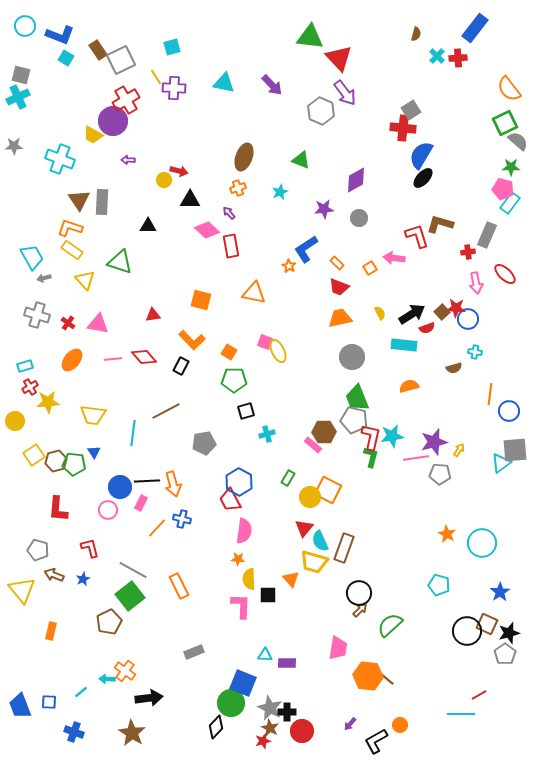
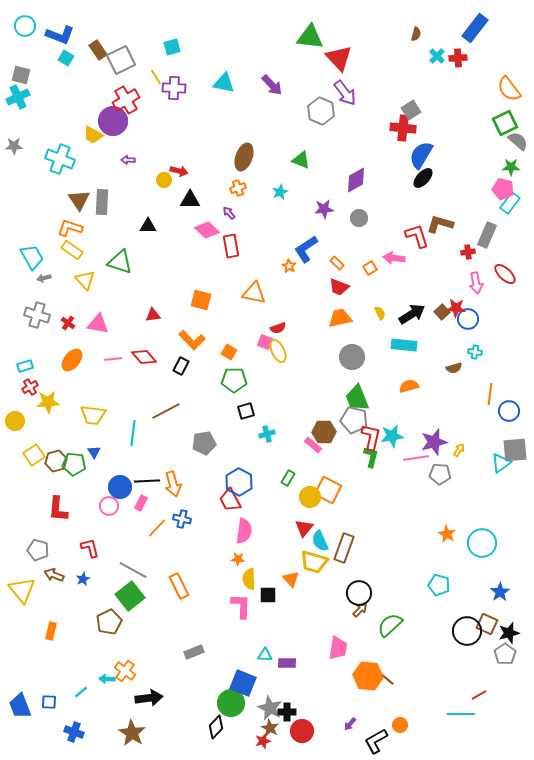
red semicircle at (427, 328): moved 149 px left
pink circle at (108, 510): moved 1 px right, 4 px up
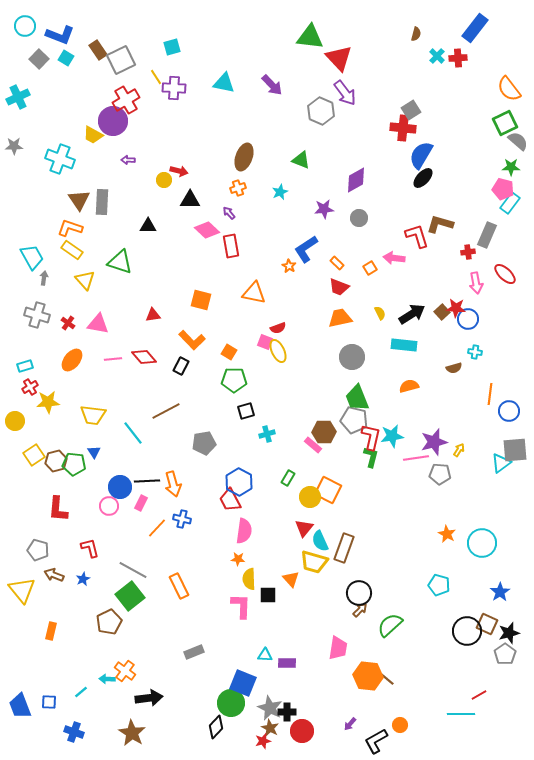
gray square at (21, 75): moved 18 px right, 16 px up; rotated 30 degrees clockwise
gray arrow at (44, 278): rotated 112 degrees clockwise
cyan line at (133, 433): rotated 45 degrees counterclockwise
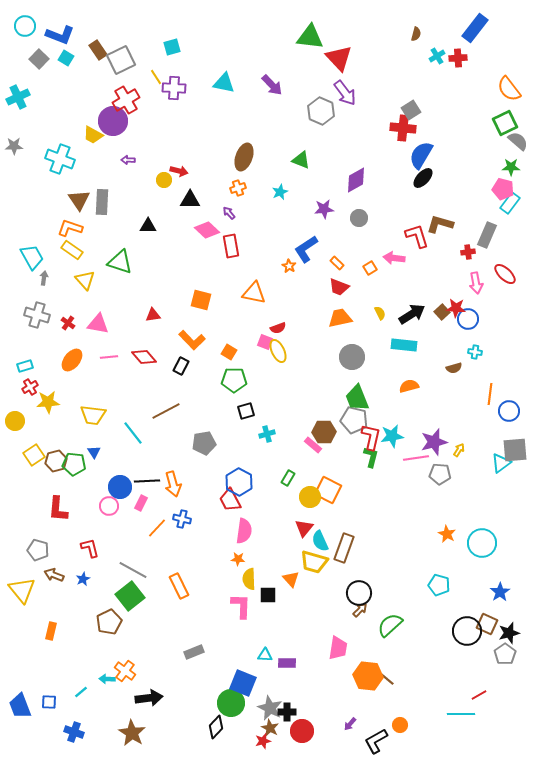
cyan cross at (437, 56): rotated 14 degrees clockwise
pink line at (113, 359): moved 4 px left, 2 px up
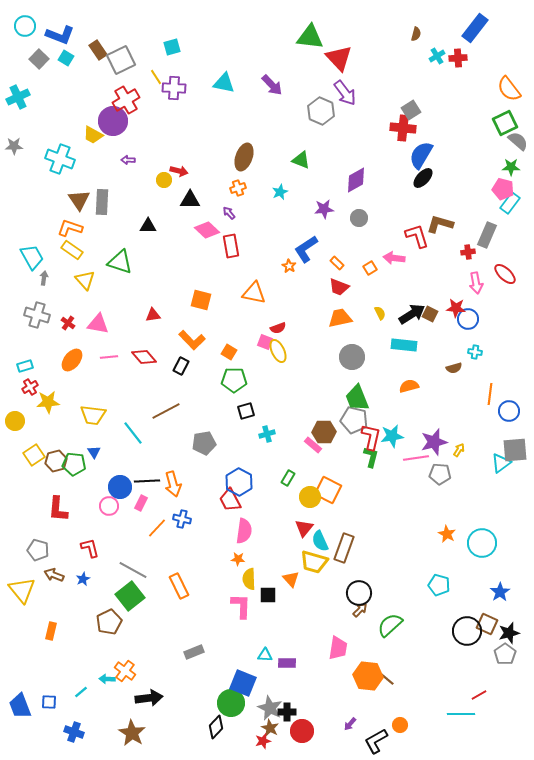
brown square at (442, 312): moved 12 px left, 2 px down; rotated 21 degrees counterclockwise
